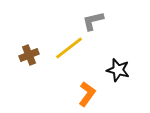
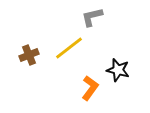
gray L-shape: moved 1 px left, 4 px up
orange L-shape: moved 3 px right, 6 px up
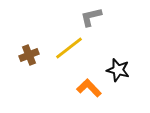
gray L-shape: moved 1 px left
orange L-shape: moved 1 px left; rotated 80 degrees counterclockwise
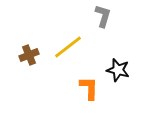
gray L-shape: moved 12 px right, 1 px up; rotated 120 degrees clockwise
yellow line: moved 1 px left, 1 px up
orange L-shape: rotated 45 degrees clockwise
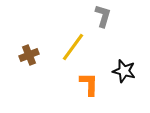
yellow line: moved 5 px right; rotated 16 degrees counterclockwise
black star: moved 6 px right, 1 px down
orange L-shape: moved 4 px up
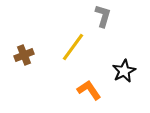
brown cross: moved 5 px left
black star: rotated 30 degrees clockwise
orange L-shape: moved 6 px down; rotated 35 degrees counterclockwise
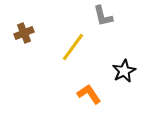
gray L-shape: rotated 150 degrees clockwise
brown cross: moved 22 px up
orange L-shape: moved 4 px down
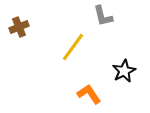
brown cross: moved 5 px left, 6 px up
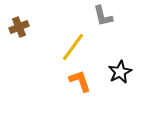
black star: moved 4 px left, 1 px down
orange L-shape: moved 9 px left, 13 px up; rotated 15 degrees clockwise
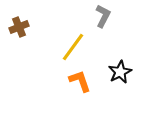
gray L-shape: rotated 140 degrees counterclockwise
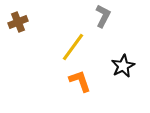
brown cross: moved 1 px left, 5 px up
black star: moved 3 px right, 6 px up
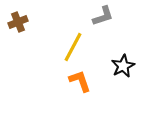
gray L-shape: rotated 45 degrees clockwise
yellow line: rotated 8 degrees counterclockwise
